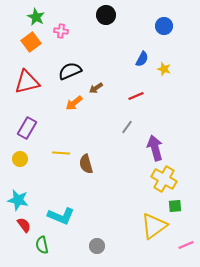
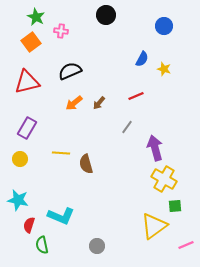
brown arrow: moved 3 px right, 15 px down; rotated 16 degrees counterclockwise
red semicircle: moved 5 px right; rotated 126 degrees counterclockwise
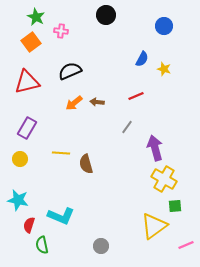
brown arrow: moved 2 px left, 1 px up; rotated 56 degrees clockwise
gray circle: moved 4 px right
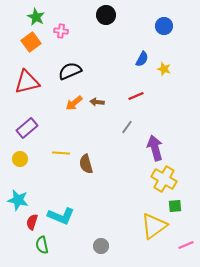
purple rectangle: rotated 20 degrees clockwise
red semicircle: moved 3 px right, 3 px up
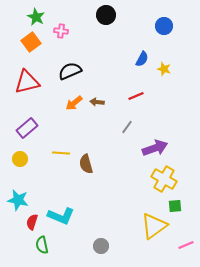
purple arrow: rotated 85 degrees clockwise
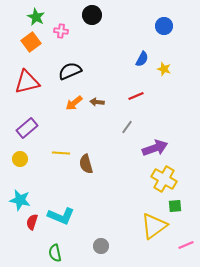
black circle: moved 14 px left
cyan star: moved 2 px right
green semicircle: moved 13 px right, 8 px down
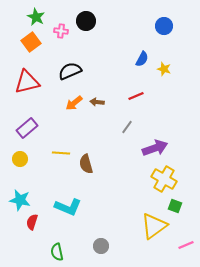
black circle: moved 6 px left, 6 px down
green square: rotated 24 degrees clockwise
cyan L-shape: moved 7 px right, 9 px up
green semicircle: moved 2 px right, 1 px up
